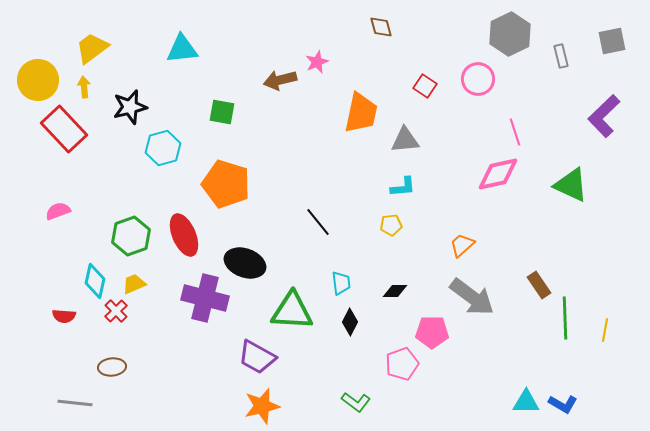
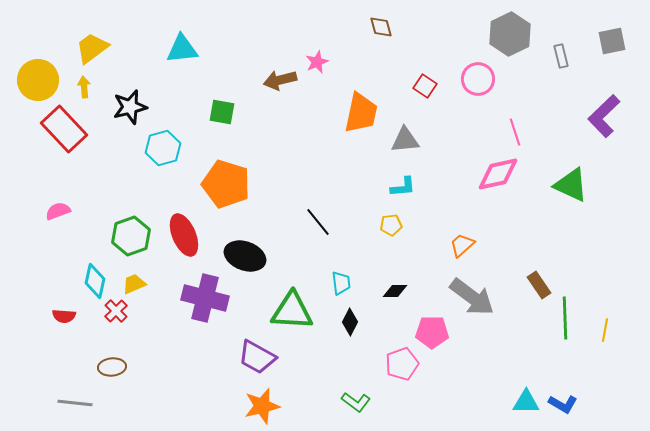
black ellipse at (245, 263): moved 7 px up
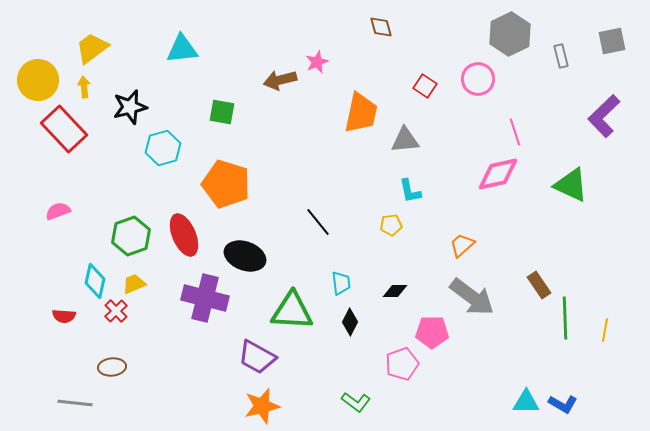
cyan L-shape at (403, 187): moved 7 px right, 4 px down; rotated 84 degrees clockwise
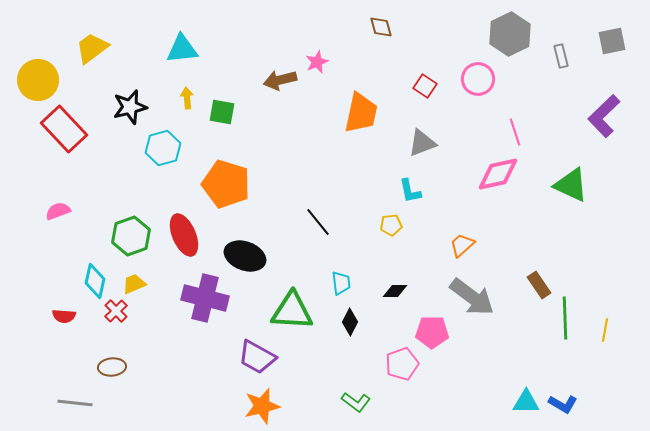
yellow arrow at (84, 87): moved 103 px right, 11 px down
gray triangle at (405, 140): moved 17 px right, 3 px down; rotated 16 degrees counterclockwise
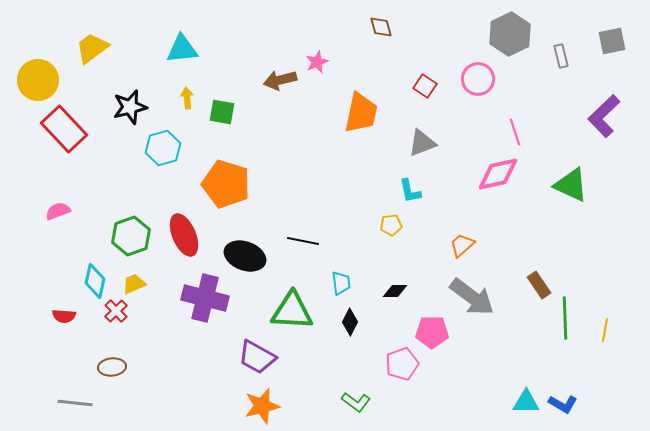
black line at (318, 222): moved 15 px left, 19 px down; rotated 40 degrees counterclockwise
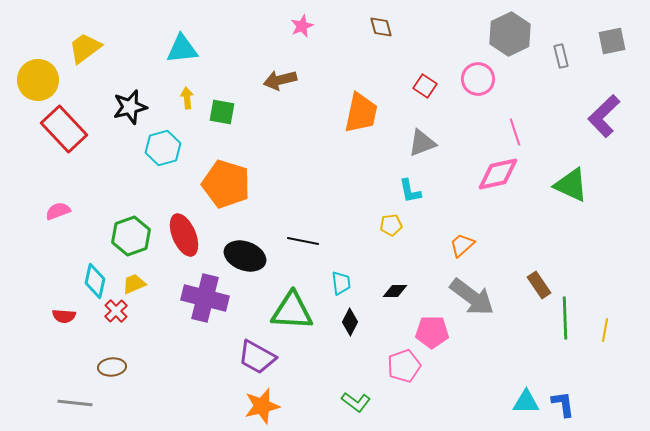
yellow trapezoid at (92, 48): moved 7 px left
pink star at (317, 62): moved 15 px left, 36 px up
pink pentagon at (402, 364): moved 2 px right, 2 px down
blue L-shape at (563, 404): rotated 128 degrees counterclockwise
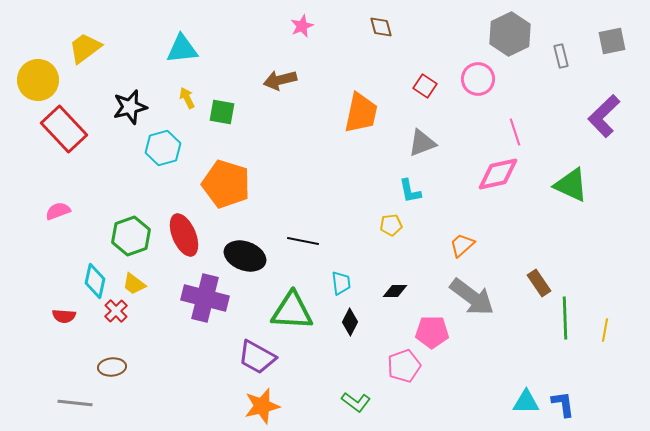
yellow arrow at (187, 98): rotated 20 degrees counterclockwise
yellow trapezoid at (134, 284): rotated 120 degrees counterclockwise
brown rectangle at (539, 285): moved 2 px up
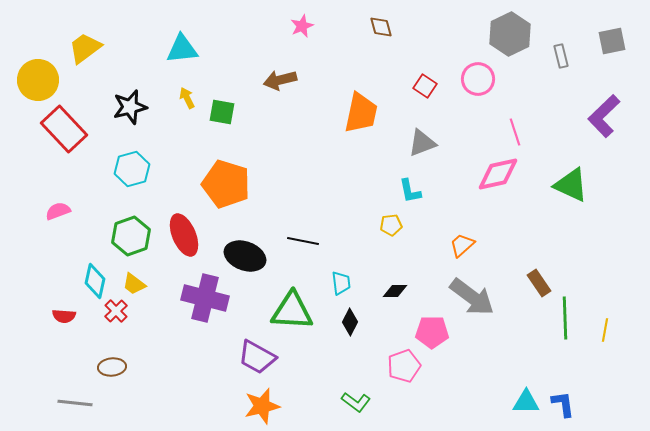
cyan hexagon at (163, 148): moved 31 px left, 21 px down
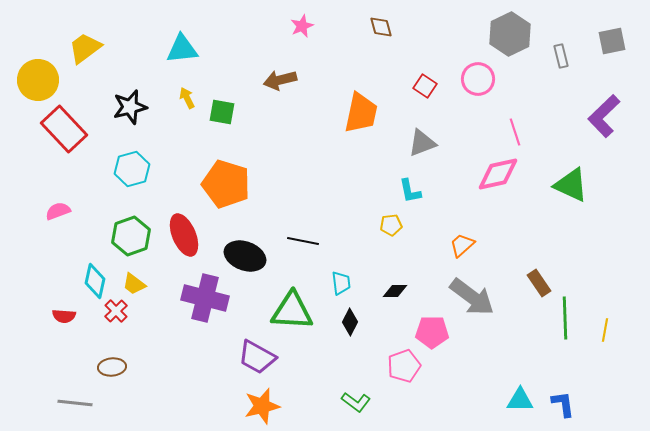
cyan triangle at (526, 402): moved 6 px left, 2 px up
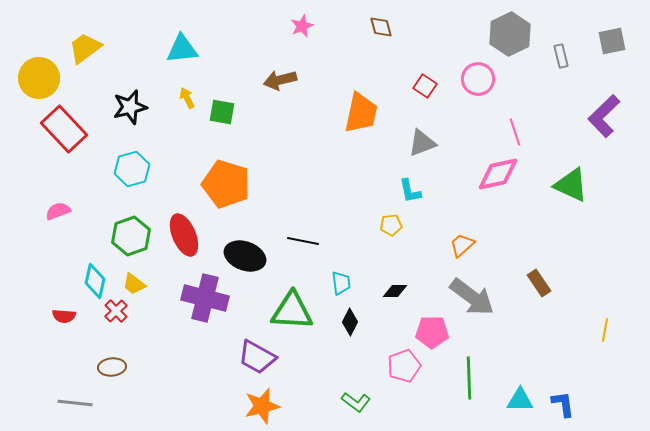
yellow circle at (38, 80): moved 1 px right, 2 px up
green line at (565, 318): moved 96 px left, 60 px down
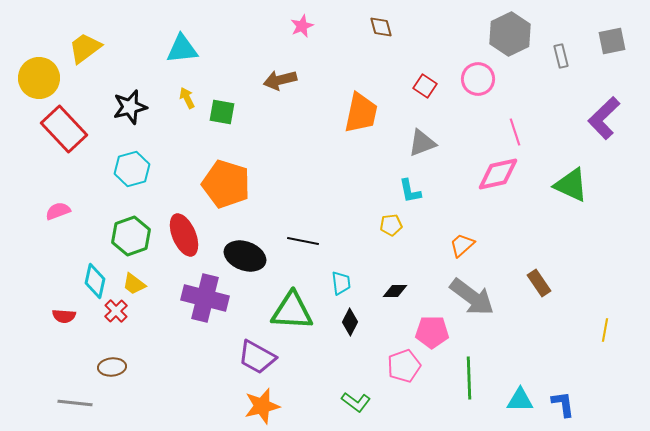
purple L-shape at (604, 116): moved 2 px down
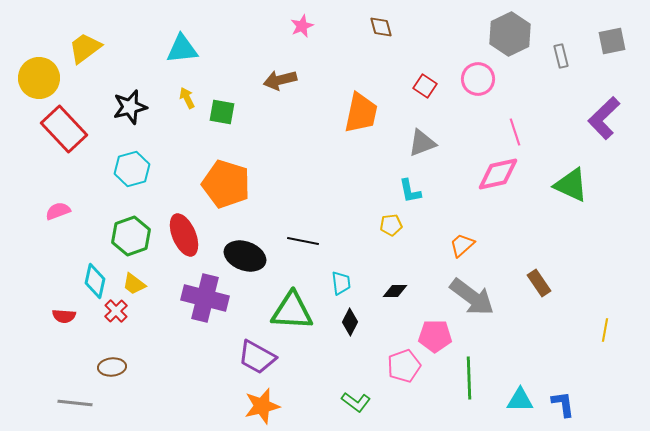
pink pentagon at (432, 332): moved 3 px right, 4 px down
